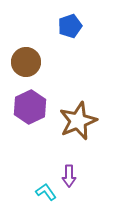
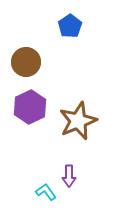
blue pentagon: rotated 15 degrees counterclockwise
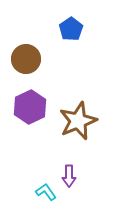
blue pentagon: moved 1 px right, 3 px down
brown circle: moved 3 px up
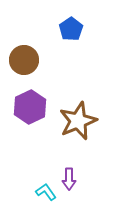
brown circle: moved 2 px left, 1 px down
purple arrow: moved 3 px down
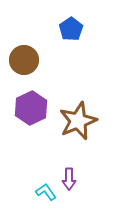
purple hexagon: moved 1 px right, 1 px down
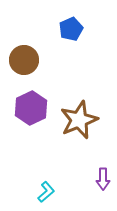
blue pentagon: rotated 10 degrees clockwise
brown star: moved 1 px right, 1 px up
purple arrow: moved 34 px right
cyan L-shape: rotated 85 degrees clockwise
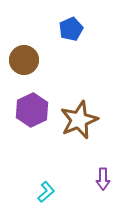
purple hexagon: moved 1 px right, 2 px down
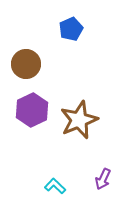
brown circle: moved 2 px right, 4 px down
purple arrow: rotated 25 degrees clockwise
cyan L-shape: moved 9 px right, 6 px up; rotated 95 degrees counterclockwise
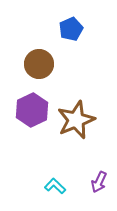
brown circle: moved 13 px right
brown star: moved 3 px left
purple arrow: moved 4 px left, 3 px down
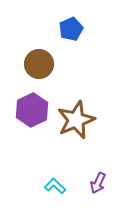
purple arrow: moved 1 px left, 1 px down
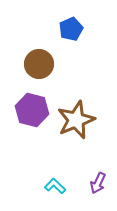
purple hexagon: rotated 20 degrees counterclockwise
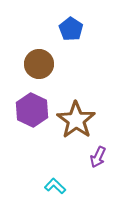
blue pentagon: rotated 15 degrees counterclockwise
purple hexagon: rotated 12 degrees clockwise
brown star: rotated 15 degrees counterclockwise
purple arrow: moved 26 px up
